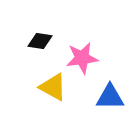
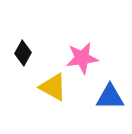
black diamond: moved 17 px left, 12 px down; rotated 70 degrees counterclockwise
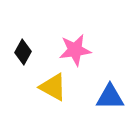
black diamond: moved 1 px up
pink star: moved 7 px left, 8 px up
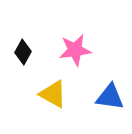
yellow triangle: moved 7 px down
blue triangle: rotated 8 degrees clockwise
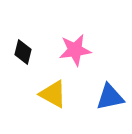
black diamond: rotated 15 degrees counterclockwise
blue triangle: rotated 20 degrees counterclockwise
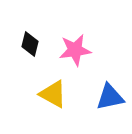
black diamond: moved 7 px right, 8 px up
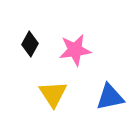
black diamond: rotated 15 degrees clockwise
yellow triangle: rotated 28 degrees clockwise
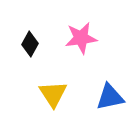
pink star: moved 6 px right, 12 px up
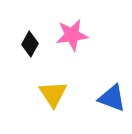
pink star: moved 9 px left, 3 px up
blue triangle: moved 2 px right, 1 px down; rotated 32 degrees clockwise
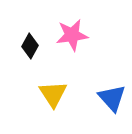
black diamond: moved 2 px down
blue triangle: rotated 28 degrees clockwise
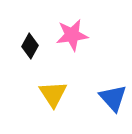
blue triangle: moved 1 px right
